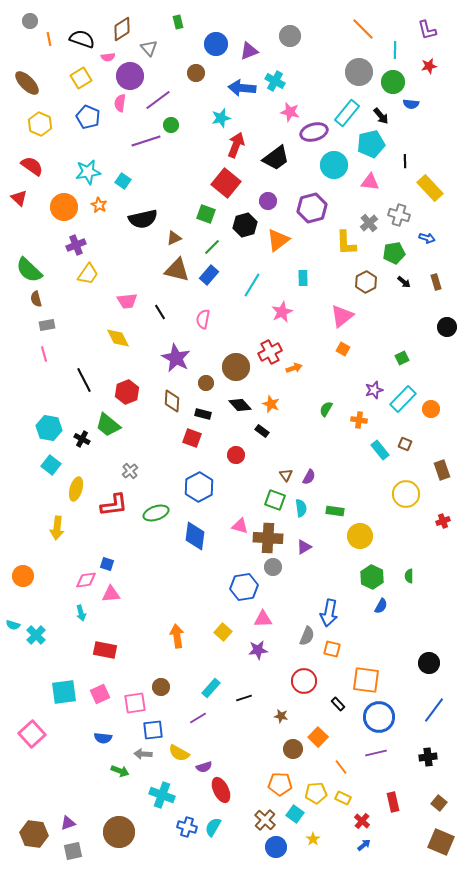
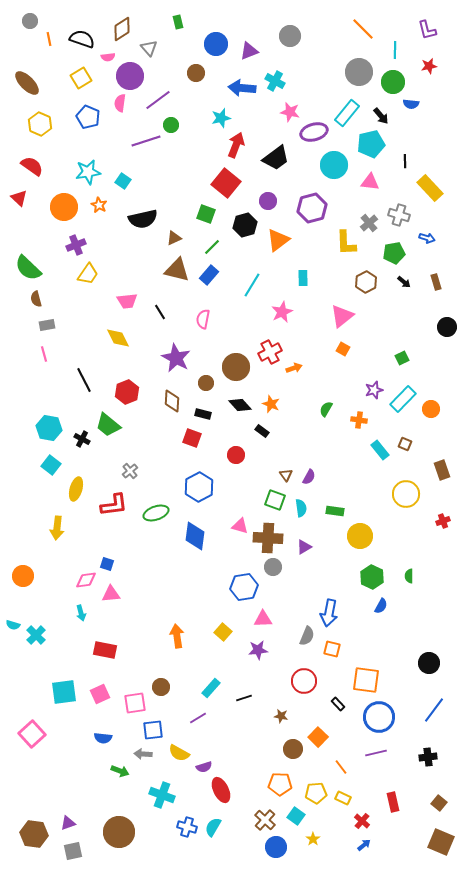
green semicircle at (29, 270): moved 1 px left, 2 px up
cyan square at (295, 814): moved 1 px right, 2 px down
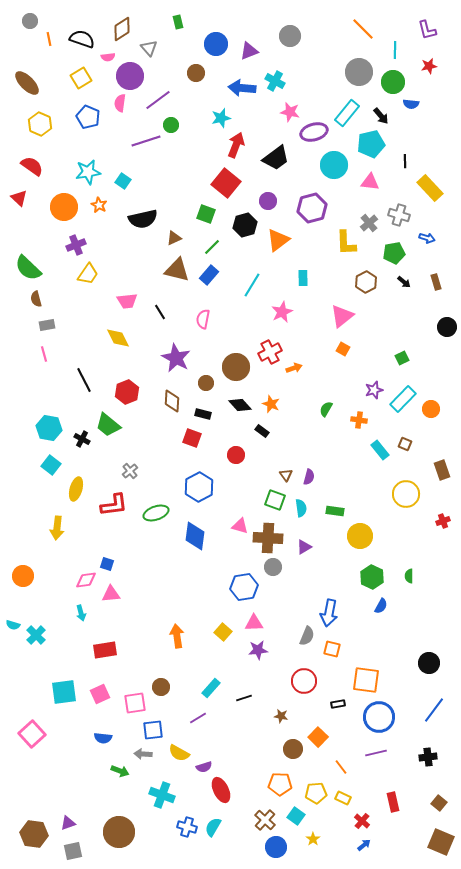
purple semicircle at (309, 477): rotated 14 degrees counterclockwise
pink triangle at (263, 619): moved 9 px left, 4 px down
red rectangle at (105, 650): rotated 20 degrees counterclockwise
black rectangle at (338, 704): rotated 56 degrees counterclockwise
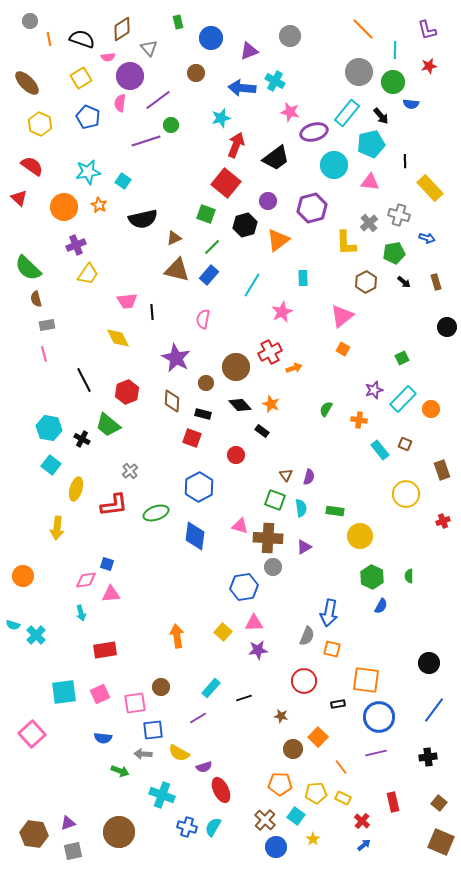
blue circle at (216, 44): moved 5 px left, 6 px up
black line at (160, 312): moved 8 px left; rotated 28 degrees clockwise
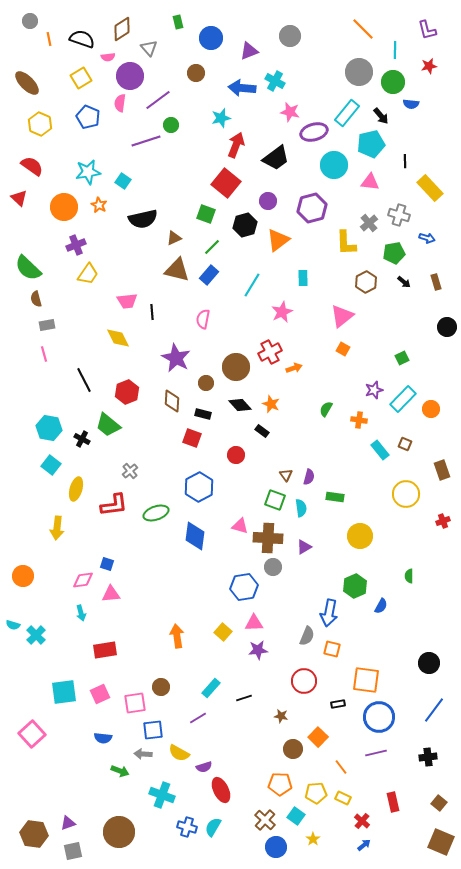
green rectangle at (335, 511): moved 14 px up
green hexagon at (372, 577): moved 17 px left, 9 px down; rotated 10 degrees clockwise
pink diamond at (86, 580): moved 3 px left
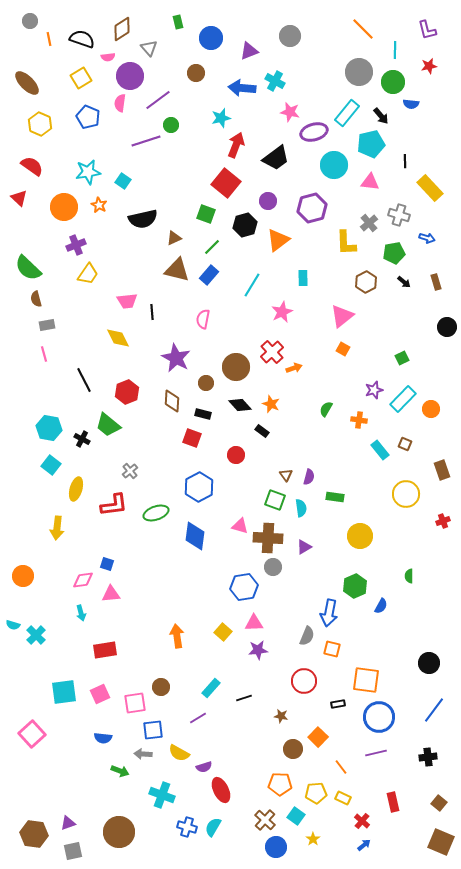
red cross at (270, 352): moved 2 px right; rotated 15 degrees counterclockwise
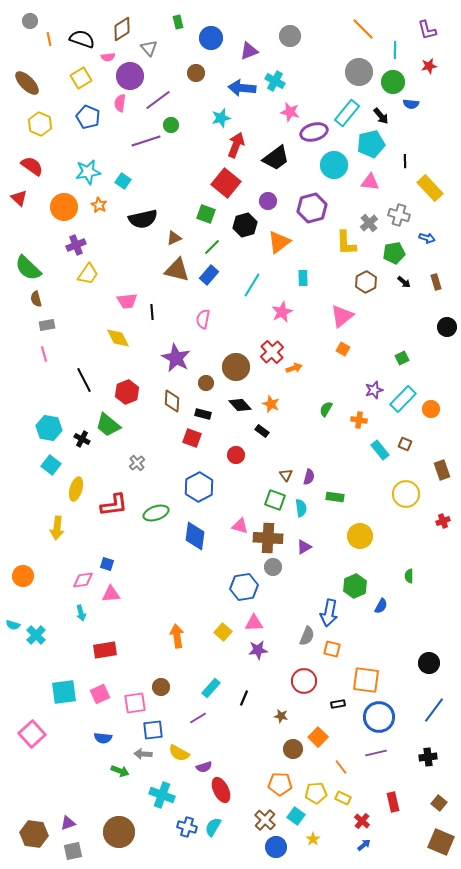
orange triangle at (278, 240): moved 1 px right, 2 px down
gray cross at (130, 471): moved 7 px right, 8 px up
black line at (244, 698): rotated 49 degrees counterclockwise
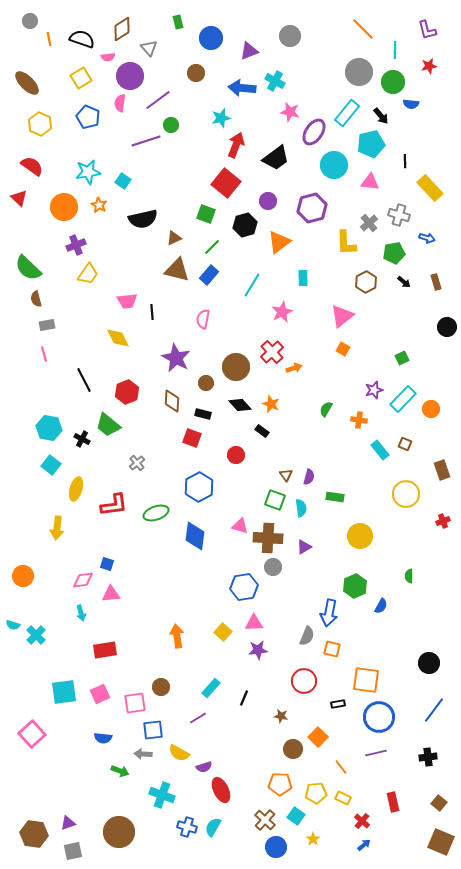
purple ellipse at (314, 132): rotated 40 degrees counterclockwise
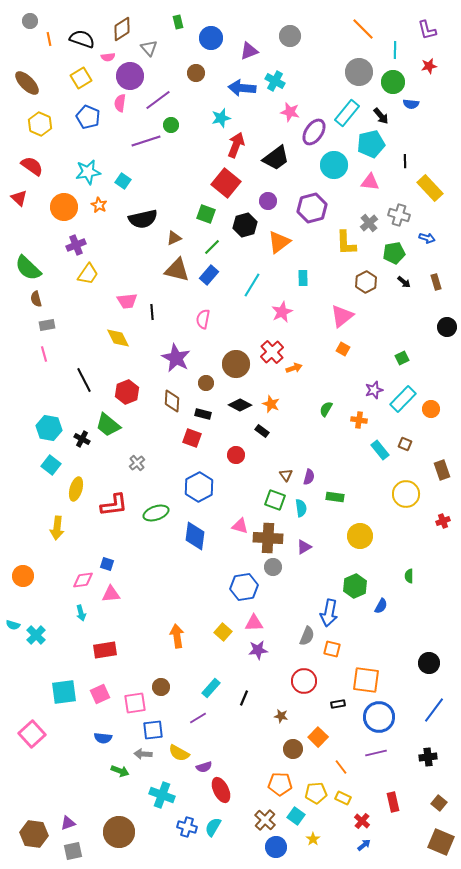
brown circle at (236, 367): moved 3 px up
black diamond at (240, 405): rotated 20 degrees counterclockwise
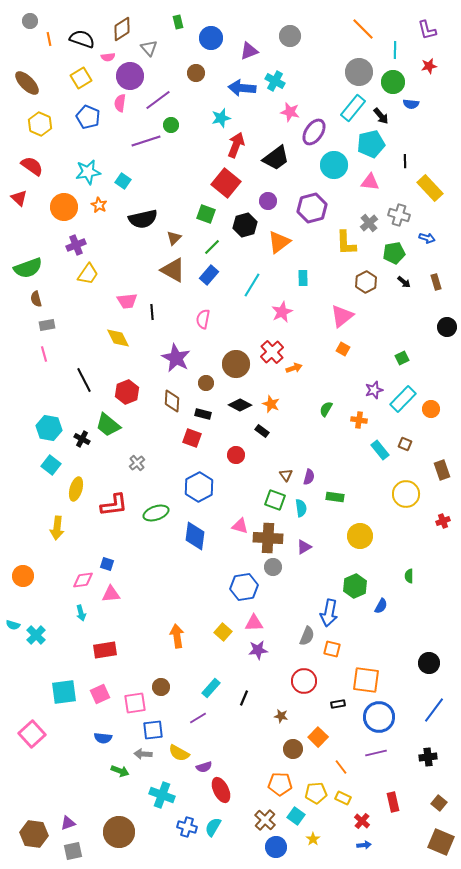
cyan rectangle at (347, 113): moved 6 px right, 5 px up
brown triangle at (174, 238): rotated 21 degrees counterclockwise
green semicircle at (28, 268): rotated 64 degrees counterclockwise
brown triangle at (177, 270): moved 4 px left; rotated 16 degrees clockwise
blue arrow at (364, 845): rotated 32 degrees clockwise
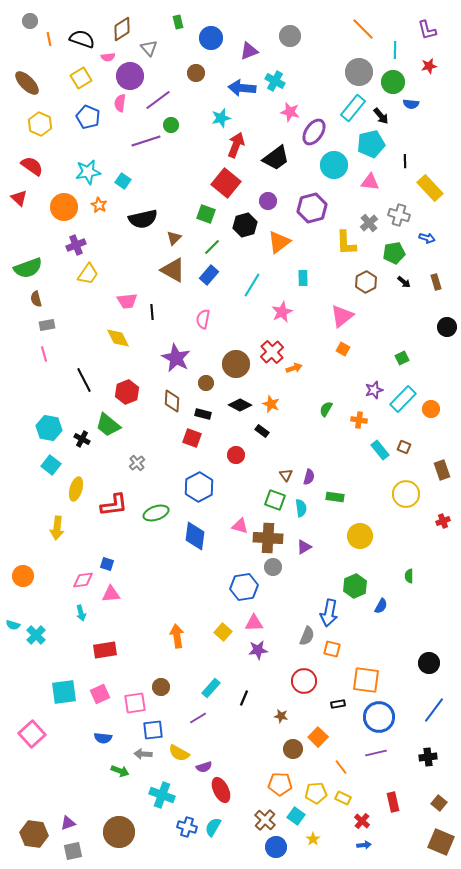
brown square at (405, 444): moved 1 px left, 3 px down
